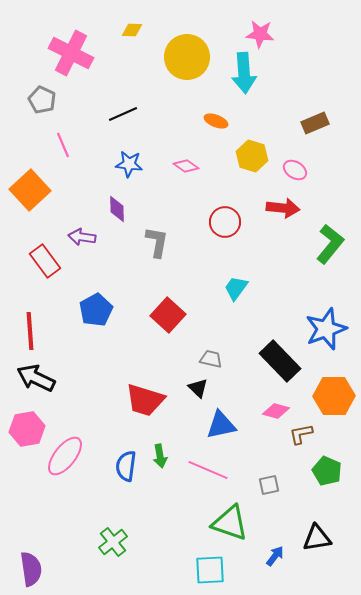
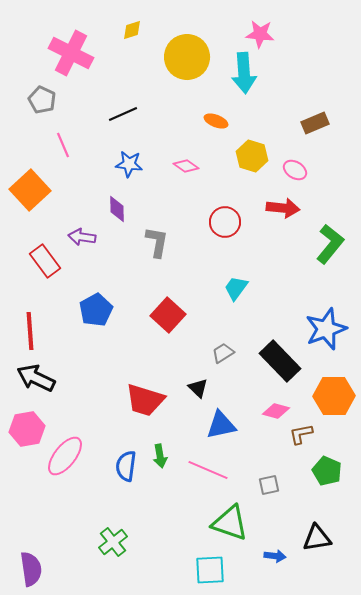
yellow diamond at (132, 30): rotated 20 degrees counterclockwise
gray trapezoid at (211, 359): moved 12 px right, 6 px up; rotated 45 degrees counterclockwise
blue arrow at (275, 556): rotated 60 degrees clockwise
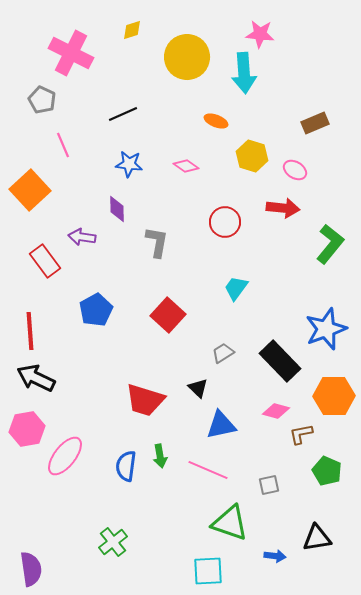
cyan square at (210, 570): moved 2 px left, 1 px down
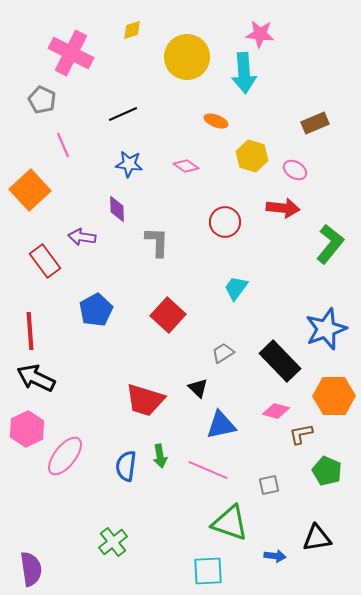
gray L-shape at (157, 242): rotated 8 degrees counterclockwise
pink hexagon at (27, 429): rotated 16 degrees counterclockwise
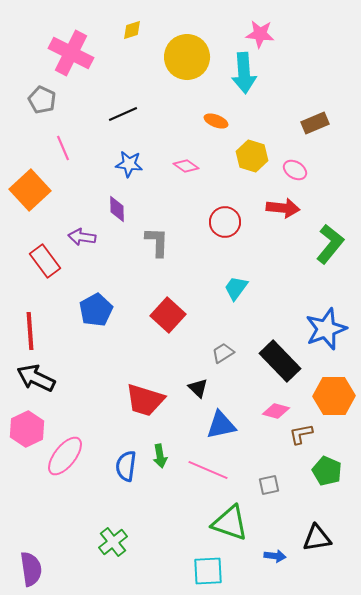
pink line at (63, 145): moved 3 px down
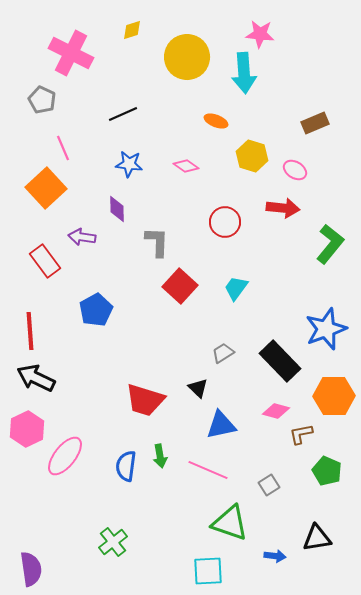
orange square at (30, 190): moved 16 px right, 2 px up
red square at (168, 315): moved 12 px right, 29 px up
gray square at (269, 485): rotated 20 degrees counterclockwise
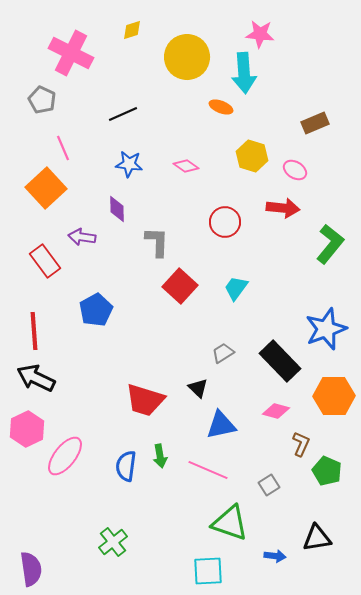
orange ellipse at (216, 121): moved 5 px right, 14 px up
red line at (30, 331): moved 4 px right
brown L-shape at (301, 434): moved 10 px down; rotated 125 degrees clockwise
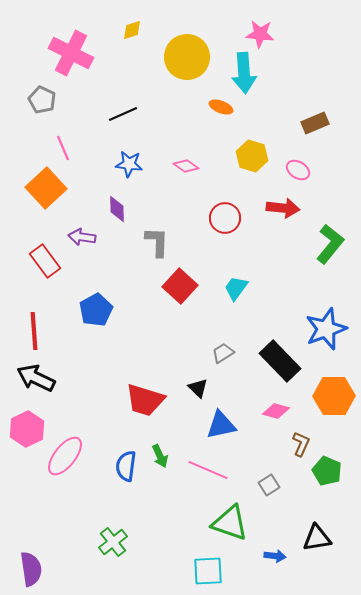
pink ellipse at (295, 170): moved 3 px right
red circle at (225, 222): moved 4 px up
green arrow at (160, 456): rotated 15 degrees counterclockwise
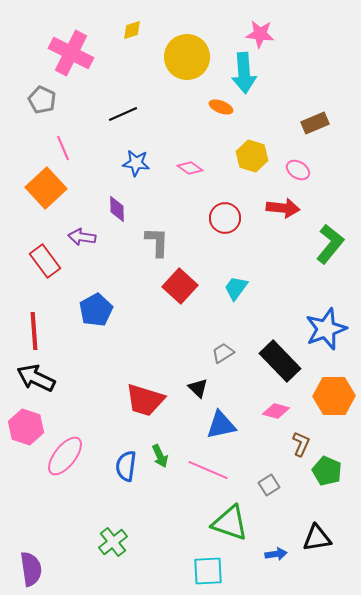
blue star at (129, 164): moved 7 px right, 1 px up
pink diamond at (186, 166): moved 4 px right, 2 px down
pink hexagon at (27, 429): moved 1 px left, 2 px up; rotated 16 degrees counterclockwise
blue arrow at (275, 556): moved 1 px right, 2 px up; rotated 15 degrees counterclockwise
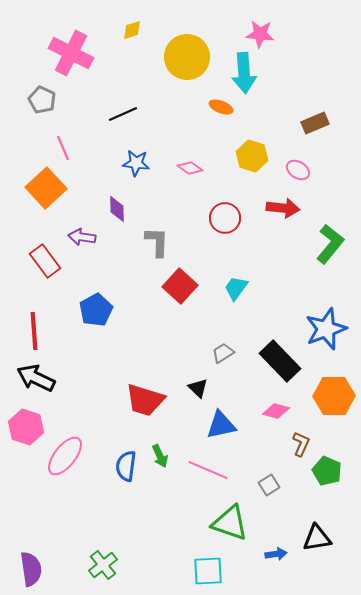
green cross at (113, 542): moved 10 px left, 23 px down
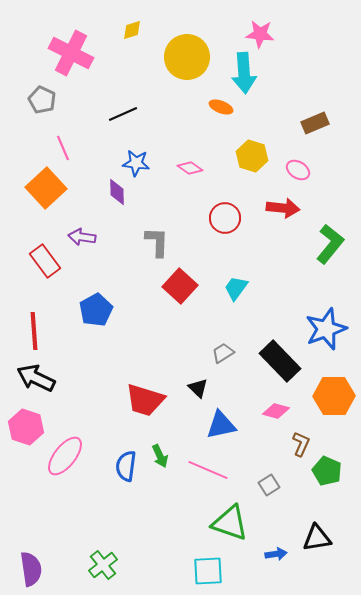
purple diamond at (117, 209): moved 17 px up
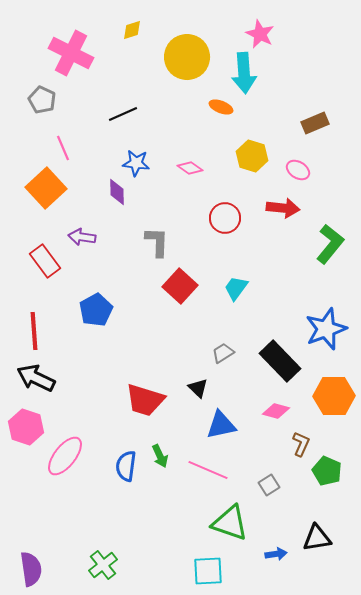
pink star at (260, 34): rotated 20 degrees clockwise
